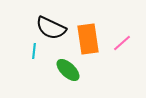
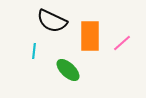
black semicircle: moved 1 px right, 7 px up
orange rectangle: moved 2 px right, 3 px up; rotated 8 degrees clockwise
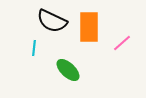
orange rectangle: moved 1 px left, 9 px up
cyan line: moved 3 px up
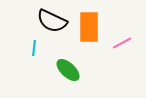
pink line: rotated 12 degrees clockwise
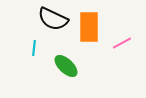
black semicircle: moved 1 px right, 2 px up
green ellipse: moved 2 px left, 4 px up
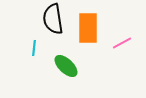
black semicircle: rotated 56 degrees clockwise
orange rectangle: moved 1 px left, 1 px down
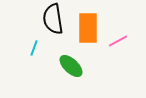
pink line: moved 4 px left, 2 px up
cyan line: rotated 14 degrees clockwise
green ellipse: moved 5 px right
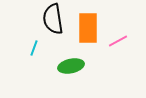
green ellipse: rotated 55 degrees counterclockwise
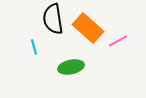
orange rectangle: rotated 48 degrees counterclockwise
cyan line: moved 1 px up; rotated 35 degrees counterclockwise
green ellipse: moved 1 px down
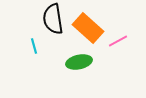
cyan line: moved 1 px up
green ellipse: moved 8 px right, 5 px up
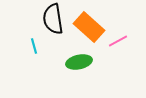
orange rectangle: moved 1 px right, 1 px up
